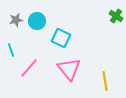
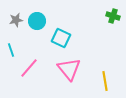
green cross: moved 3 px left; rotated 16 degrees counterclockwise
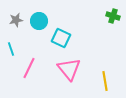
cyan circle: moved 2 px right
cyan line: moved 1 px up
pink line: rotated 15 degrees counterclockwise
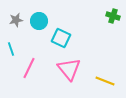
yellow line: rotated 60 degrees counterclockwise
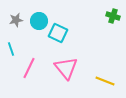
cyan square: moved 3 px left, 5 px up
pink triangle: moved 3 px left, 1 px up
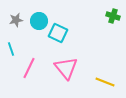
yellow line: moved 1 px down
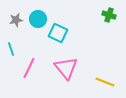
green cross: moved 4 px left, 1 px up
cyan circle: moved 1 px left, 2 px up
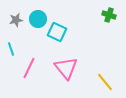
cyan square: moved 1 px left, 1 px up
yellow line: rotated 30 degrees clockwise
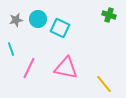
cyan square: moved 3 px right, 4 px up
pink triangle: rotated 40 degrees counterclockwise
yellow line: moved 1 px left, 2 px down
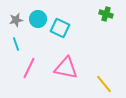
green cross: moved 3 px left, 1 px up
cyan line: moved 5 px right, 5 px up
